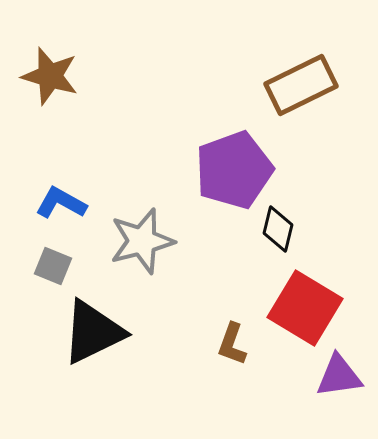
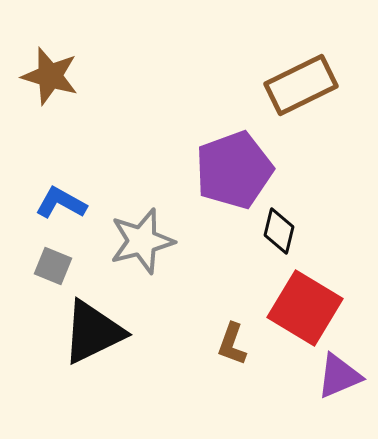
black diamond: moved 1 px right, 2 px down
purple triangle: rotated 15 degrees counterclockwise
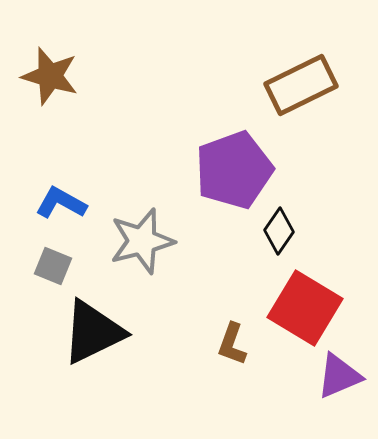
black diamond: rotated 21 degrees clockwise
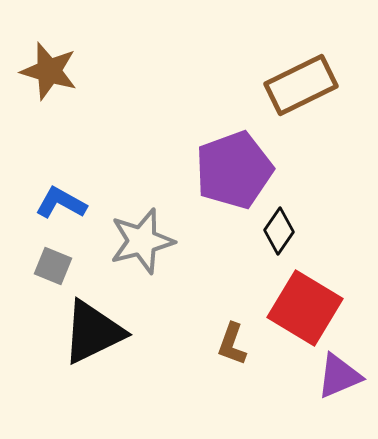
brown star: moved 1 px left, 5 px up
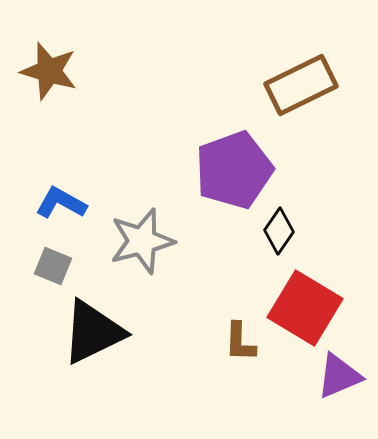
brown L-shape: moved 8 px right, 2 px up; rotated 18 degrees counterclockwise
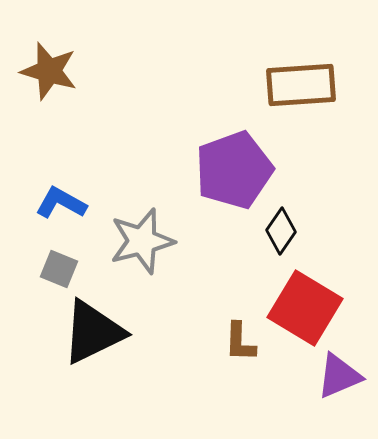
brown rectangle: rotated 22 degrees clockwise
black diamond: moved 2 px right
gray square: moved 6 px right, 3 px down
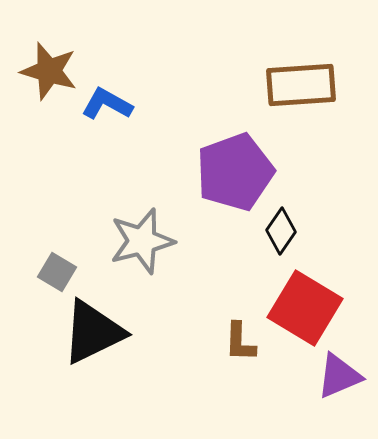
purple pentagon: moved 1 px right, 2 px down
blue L-shape: moved 46 px right, 99 px up
gray square: moved 2 px left, 3 px down; rotated 9 degrees clockwise
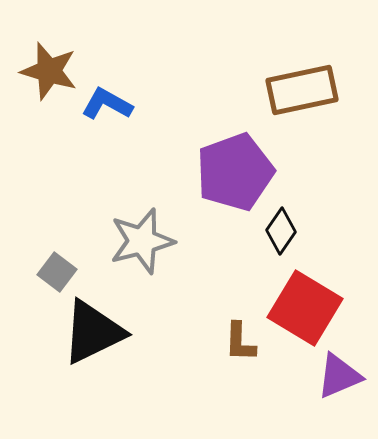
brown rectangle: moved 1 px right, 5 px down; rotated 8 degrees counterclockwise
gray square: rotated 6 degrees clockwise
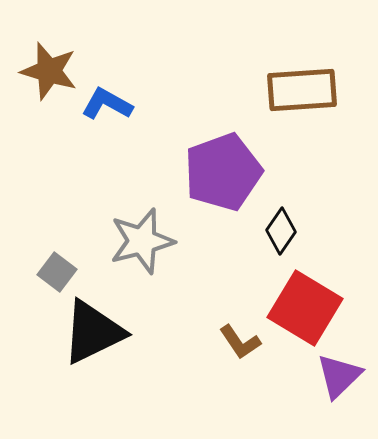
brown rectangle: rotated 8 degrees clockwise
purple pentagon: moved 12 px left
brown L-shape: rotated 36 degrees counterclockwise
purple triangle: rotated 21 degrees counterclockwise
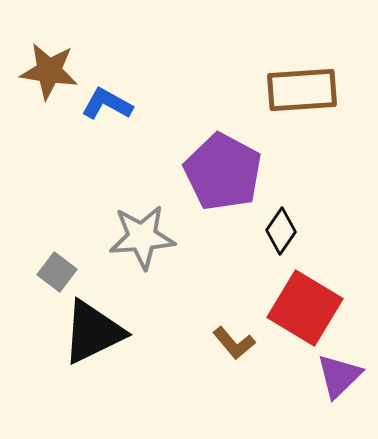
brown star: rotated 8 degrees counterclockwise
purple pentagon: rotated 24 degrees counterclockwise
gray star: moved 4 px up; rotated 10 degrees clockwise
brown L-shape: moved 6 px left, 1 px down; rotated 6 degrees counterclockwise
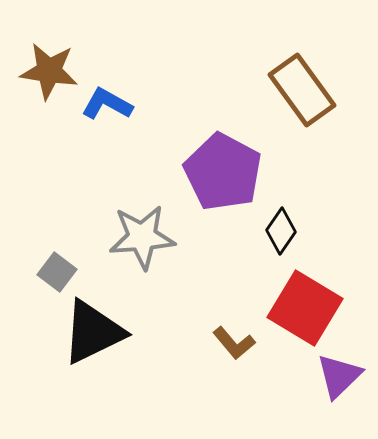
brown rectangle: rotated 58 degrees clockwise
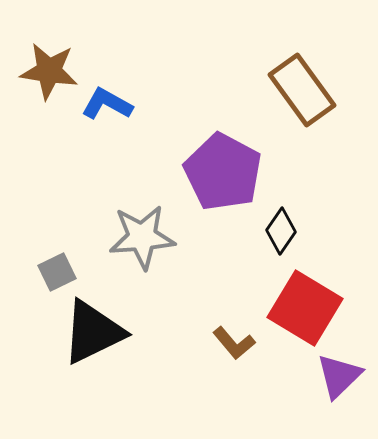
gray square: rotated 27 degrees clockwise
